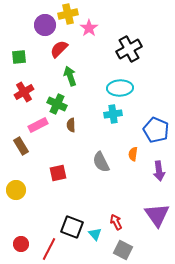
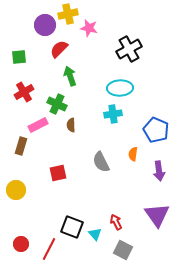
pink star: rotated 24 degrees counterclockwise
brown rectangle: rotated 48 degrees clockwise
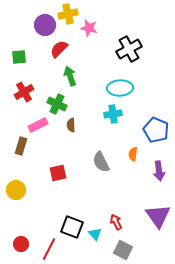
purple triangle: moved 1 px right, 1 px down
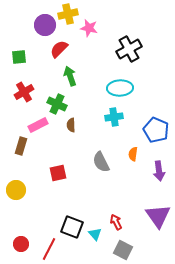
cyan cross: moved 1 px right, 3 px down
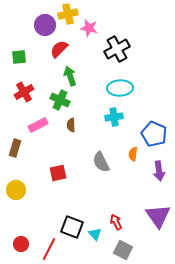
black cross: moved 12 px left
green cross: moved 3 px right, 4 px up
blue pentagon: moved 2 px left, 4 px down
brown rectangle: moved 6 px left, 2 px down
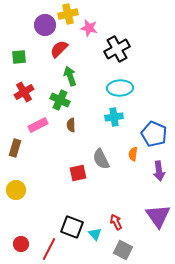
gray semicircle: moved 3 px up
red square: moved 20 px right
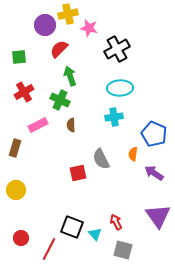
purple arrow: moved 5 px left, 2 px down; rotated 132 degrees clockwise
red circle: moved 6 px up
gray square: rotated 12 degrees counterclockwise
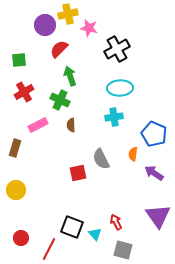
green square: moved 3 px down
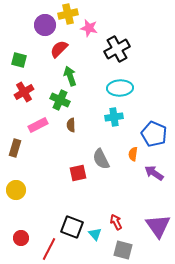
green square: rotated 21 degrees clockwise
purple triangle: moved 10 px down
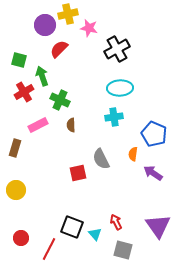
green arrow: moved 28 px left
purple arrow: moved 1 px left
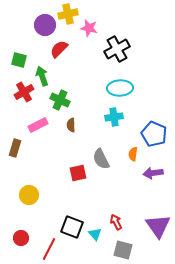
purple arrow: rotated 42 degrees counterclockwise
yellow circle: moved 13 px right, 5 px down
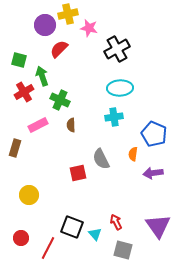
red line: moved 1 px left, 1 px up
